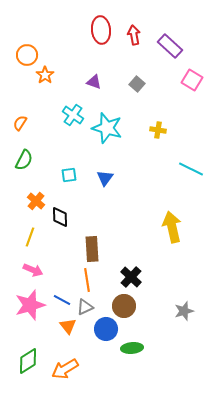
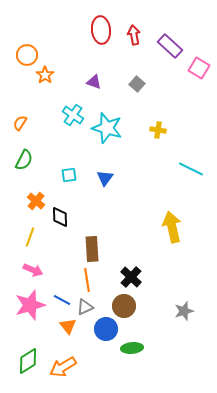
pink square: moved 7 px right, 12 px up
orange arrow: moved 2 px left, 2 px up
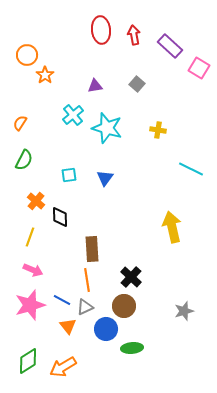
purple triangle: moved 1 px right, 4 px down; rotated 28 degrees counterclockwise
cyan cross: rotated 15 degrees clockwise
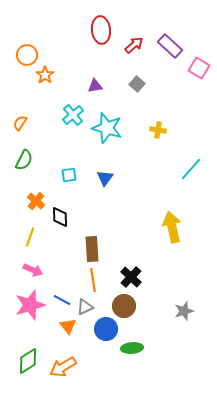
red arrow: moved 10 px down; rotated 60 degrees clockwise
cyan line: rotated 75 degrees counterclockwise
orange line: moved 6 px right
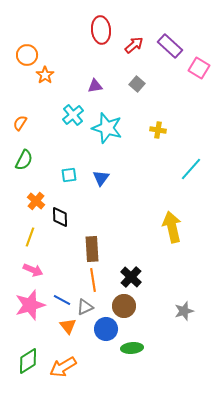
blue triangle: moved 4 px left
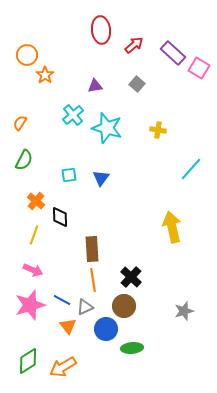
purple rectangle: moved 3 px right, 7 px down
yellow line: moved 4 px right, 2 px up
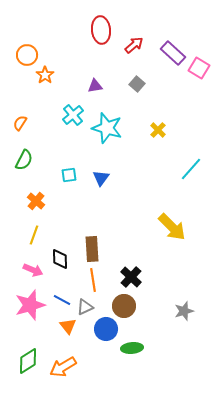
yellow cross: rotated 35 degrees clockwise
black diamond: moved 42 px down
yellow arrow: rotated 148 degrees clockwise
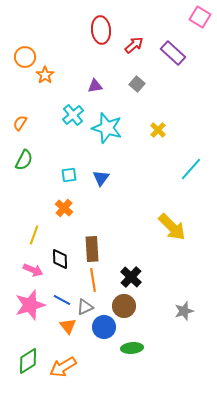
orange circle: moved 2 px left, 2 px down
pink square: moved 1 px right, 51 px up
orange cross: moved 28 px right, 7 px down
blue circle: moved 2 px left, 2 px up
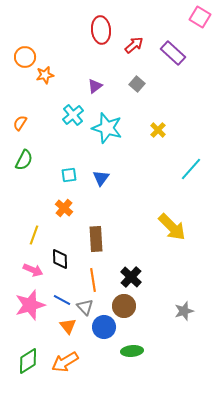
orange star: rotated 24 degrees clockwise
purple triangle: rotated 28 degrees counterclockwise
brown rectangle: moved 4 px right, 10 px up
gray triangle: rotated 48 degrees counterclockwise
green ellipse: moved 3 px down
orange arrow: moved 2 px right, 5 px up
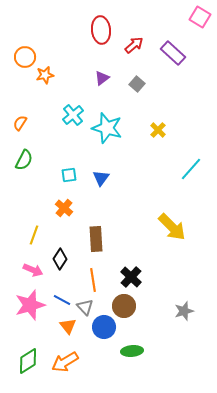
purple triangle: moved 7 px right, 8 px up
black diamond: rotated 35 degrees clockwise
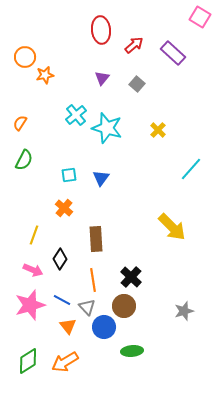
purple triangle: rotated 14 degrees counterclockwise
cyan cross: moved 3 px right
gray triangle: moved 2 px right
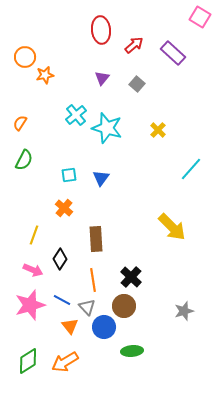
orange triangle: moved 2 px right
